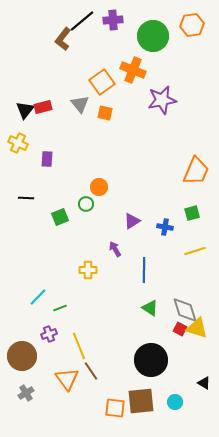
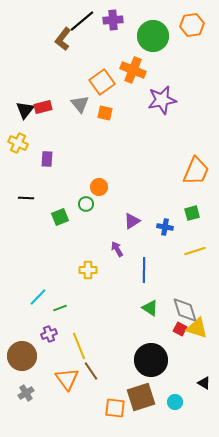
purple arrow at (115, 249): moved 2 px right
brown square at (141, 401): moved 4 px up; rotated 12 degrees counterclockwise
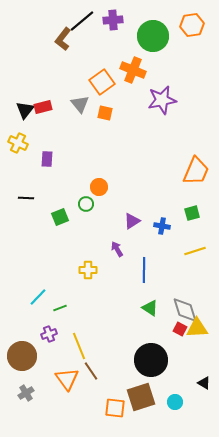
blue cross at (165, 227): moved 3 px left, 1 px up
yellow triangle at (197, 328): rotated 20 degrees counterclockwise
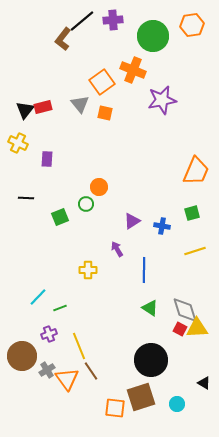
gray cross at (26, 393): moved 21 px right, 23 px up
cyan circle at (175, 402): moved 2 px right, 2 px down
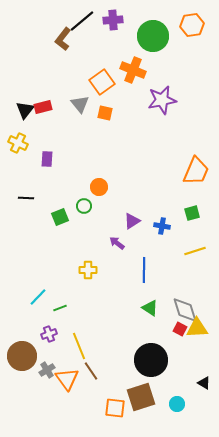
green circle at (86, 204): moved 2 px left, 2 px down
purple arrow at (117, 249): moved 6 px up; rotated 21 degrees counterclockwise
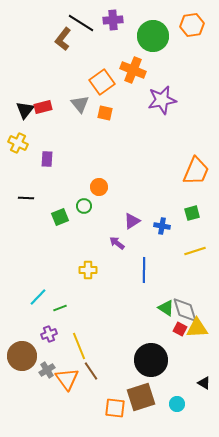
black line at (82, 21): moved 1 px left, 2 px down; rotated 72 degrees clockwise
green triangle at (150, 308): moved 16 px right
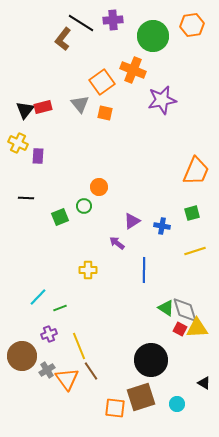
purple rectangle at (47, 159): moved 9 px left, 3 px up
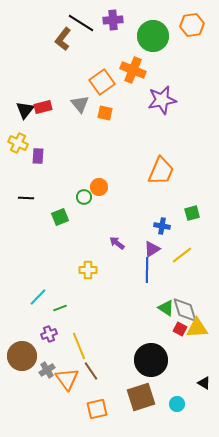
orange trapezoid at (196, 171): moved 35 px left
green circle at (84, 206): moved 9 px up
purple triangle at (132, 221): moved 20 px right, 28 px down
yellow line at (195, 251): moved 13 px left, 4 px down; rotated 20 degrees counterclockwise
blue line at (144, 270): moved 3 px right
orange square at (115, 408): moved 18 px left, 1 px down; rotated 20 degrees counterclockwise
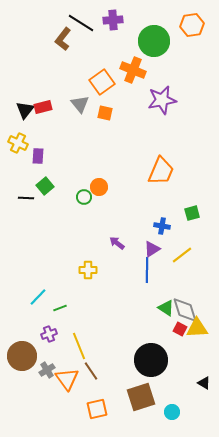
green circle at (153, 36): moved 1 px right, 5 px down
green square at (60, 217): moved 15 px left, 31 px up; rotated 18 degrees counterclockwise
cyan circle at (177, 404): moved 5 px left, 8 px down
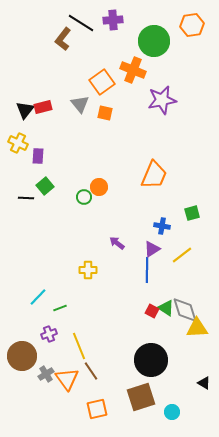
orange trapezoid at (161, 171): moved 7 px left, 4 px down
red square at (180, 329): moved 28 px left, 18 px up
gray cross at (47, 370): moved 1 px left, 4 px down
